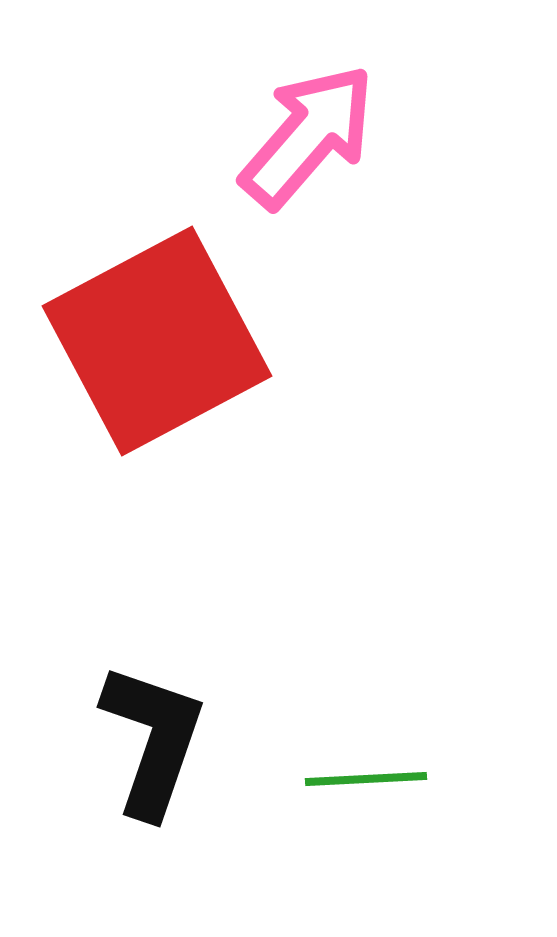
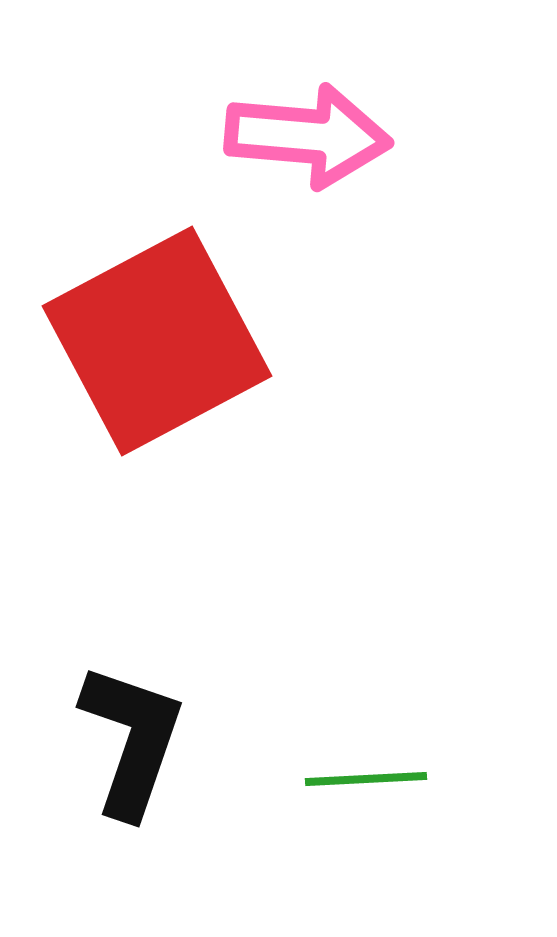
pink arrow: rotated 54 degrees clockwise
black L-shape: moved 21 px left
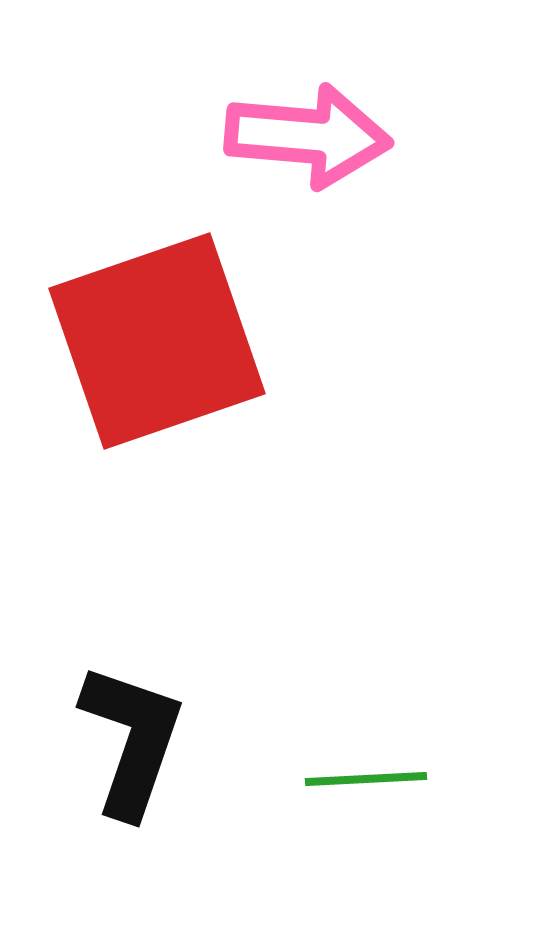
red square: rotated 9 degrees clockwise
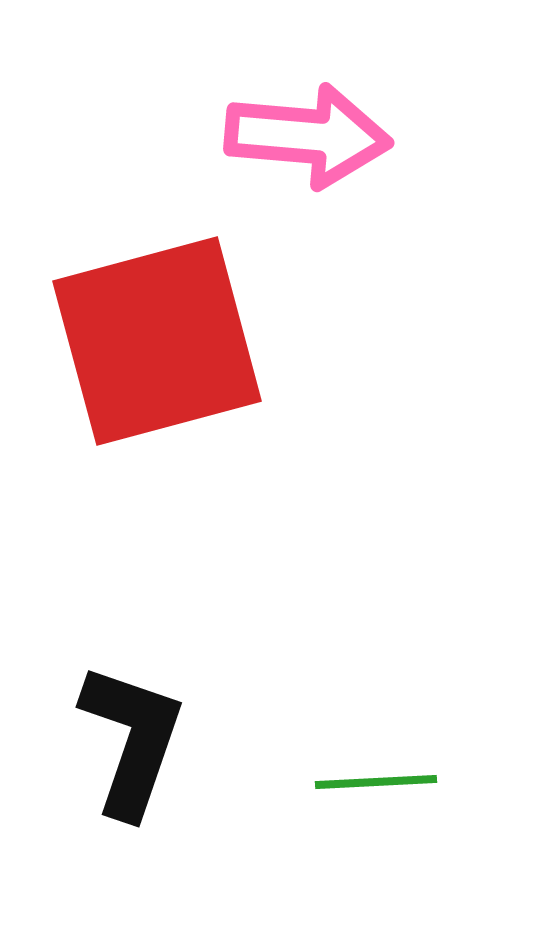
red square: rotated 4 degrees clockwise
green line: moved 10 px right, 3 px down
